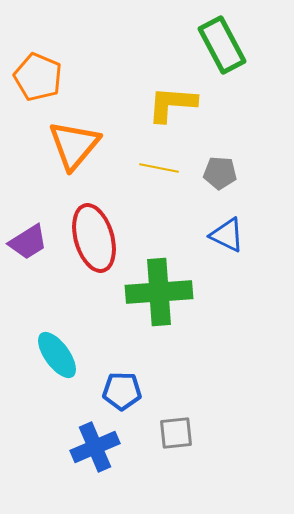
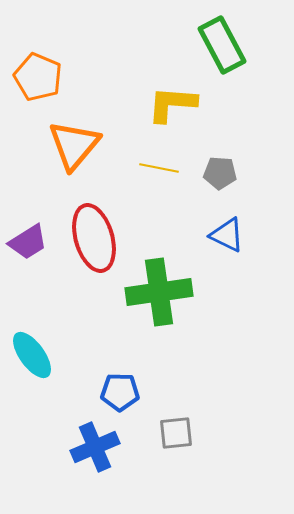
green cross: rotated 4 degrees counterclockwise
cyan ellipse: moved 25 px left
blue pentagon: moved 2 px left, 1 px down
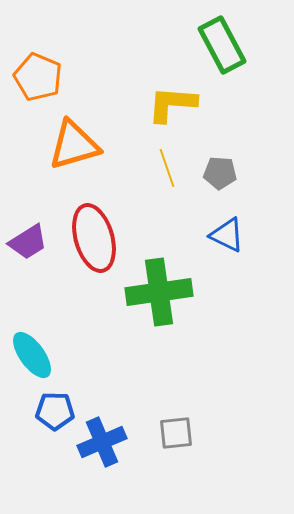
orange triangle: rotated 34 degrees clockwise
yellow line: moved 8 px right; rotated 60 degrees clockwise
blue pentagon: moved 65 px left, 19 px down
blue cross: moved 7 px right, 5 px up
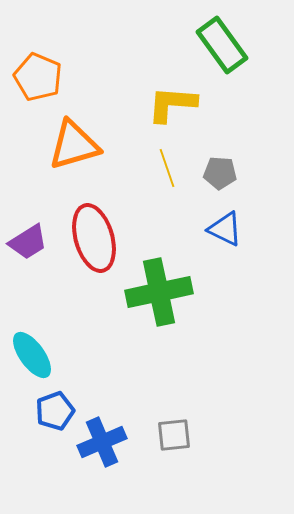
green rectangle: rotated 8 degrees counterclockwise
blue triangle: moved 2 px left, 6 px up
green cross: rotated 4 degrees counterclockwise
blue pentagon: rotated 21 degrees counterclockwise
gray square: moved 2 px left, 2 px down
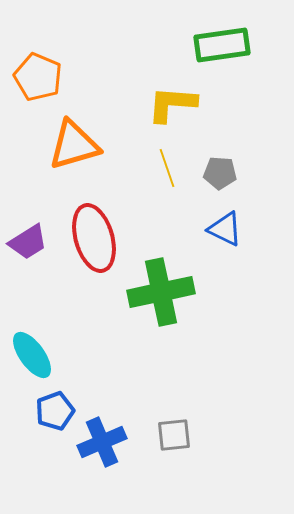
green rectangle: rotated 62 degrees counterclockwise
green cross: moved 2 px right
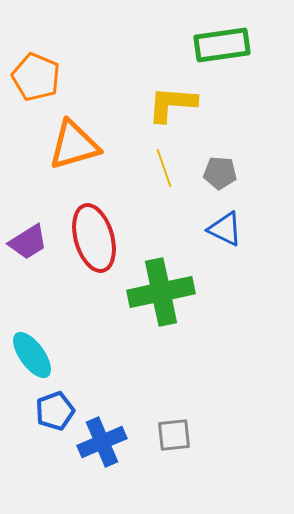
orange pentagon: moved 2 px left
yellow line: moved 3 px left
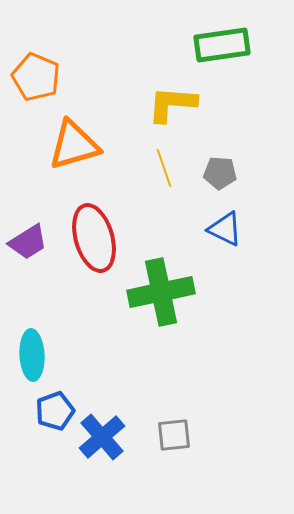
cyan ellipse: rotated 33 degrees clockwise
blue cross: moved 5 px up; rotated 18 degrees counterclockwise
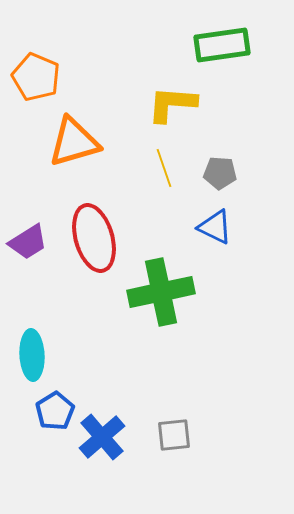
orange triangle: moved 3 px up
blue triangle: moved 10 px left, 2 px up
blue pentagon: rotated 12 degrees counterclockwise
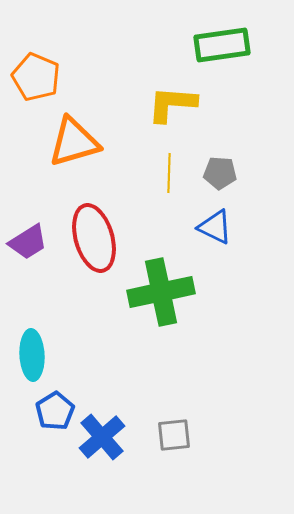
yellow line: moved 5 px right, 5 px down; rotated 21 degrees clockwise
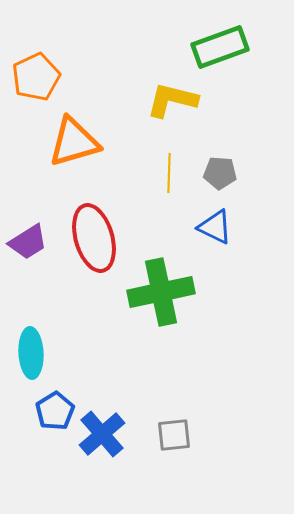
green rectangle: moved 2 px left, 2 px down; rotated 12 degrees counterclockwise
orange pentagon: rotated 24 degrees clockwise
yellow L-shape: moved 4 px up; rotated 10 degrees clockwise
cyan ellipse: moved 1 px left, 2 px up
blue cross: moved 3 px up
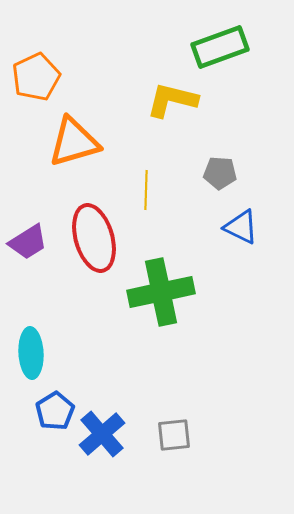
yellow line: moved 23 px left, 17 px down
blue triangle: moved 26 px right
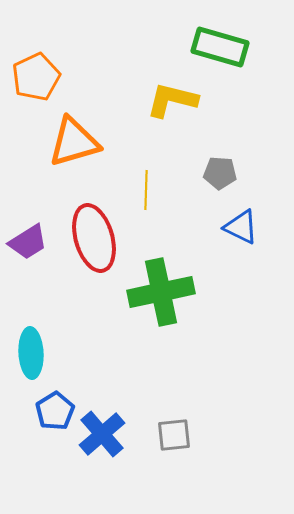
green rectangle: rotated 36 degrees clockwise
